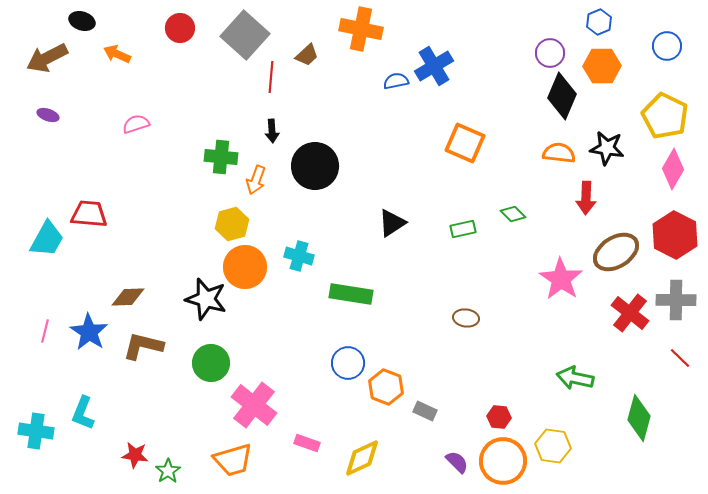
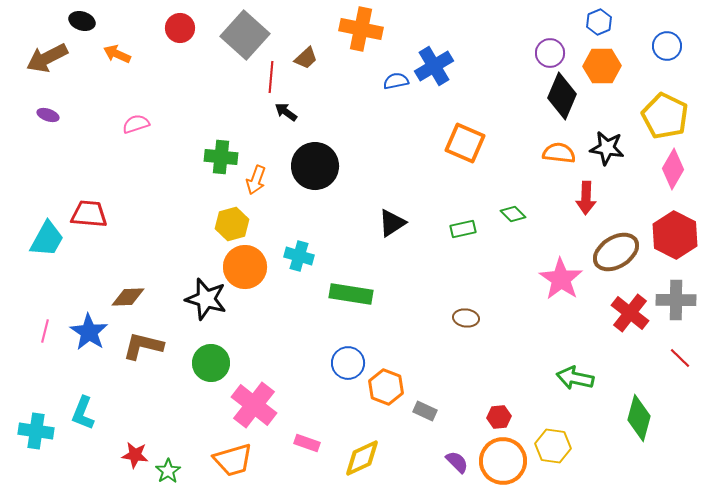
brown trapezoid at (307, 55): moved 1 px left, 3 px down
black arrow at (272, 131): moved 14 px right, 19 px up; rotated 130 degrees clockwise
red hexagon at (499, 417): rotated 10 degrees counterclockwise
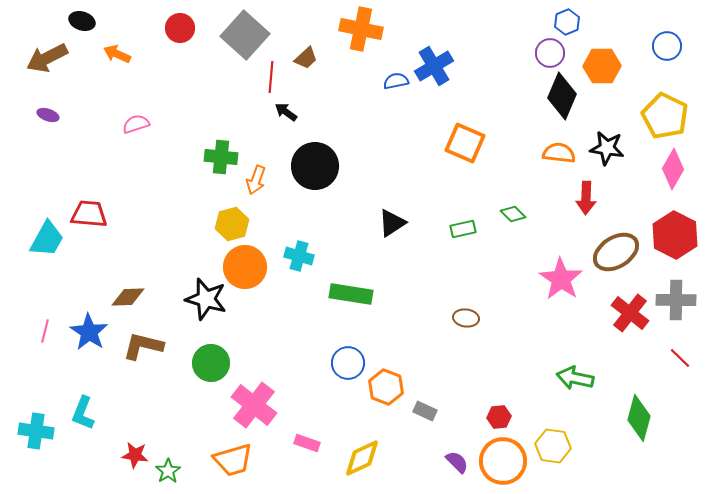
blue hexagon at (599, 22): moved 32 px left
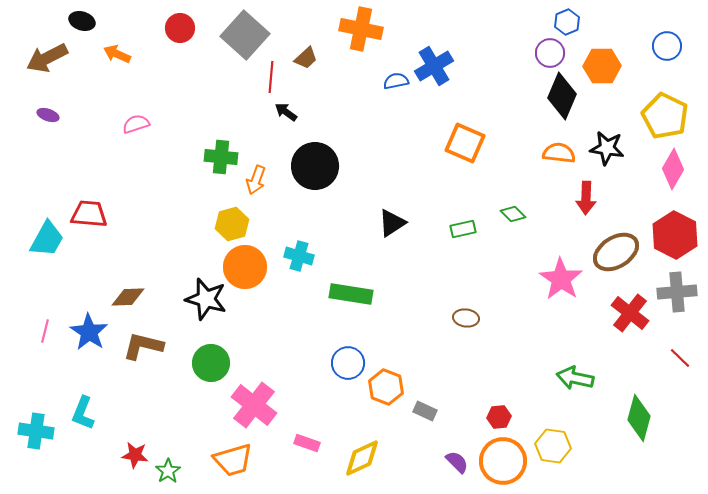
gray cross at (676, 300): moved 1 px right, 8 px up; rotated 6 degrees counterclockwise
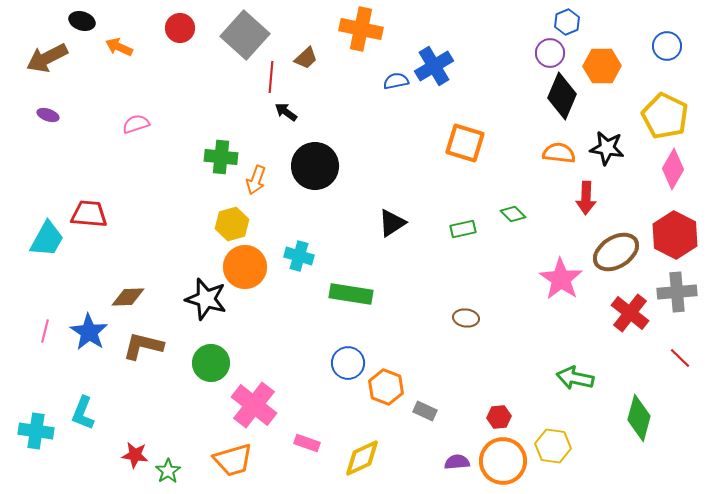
orange arrow at (117, 54): moved 2 px right, 7 px up
orange square at (465, 143): rotated 6 degrees counterclockwise
purple semicircle at (457, 462): rotated 50 degrees counterclockwise
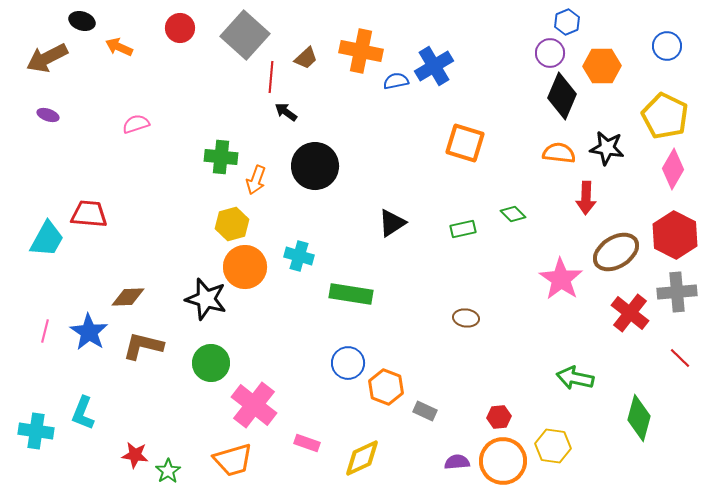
orange cross at (361, 29): moved 22 px down
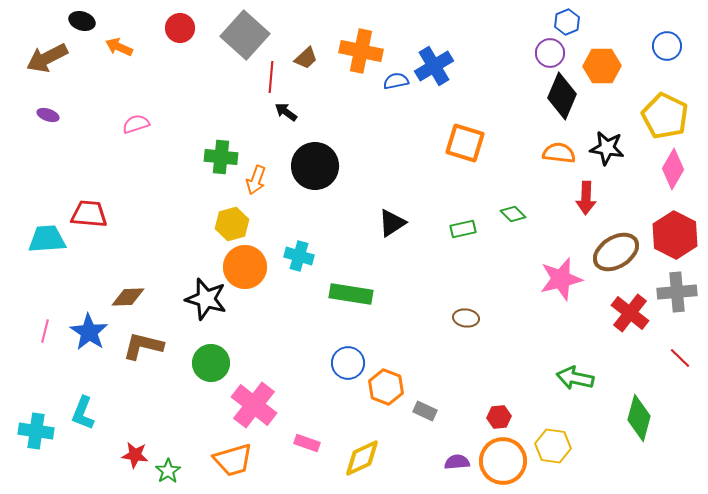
cyan trapezoid at (47, 239): rotated 123 degrees counterclockwise
pink star at (561, 279): rotated 24 degrees clockwise
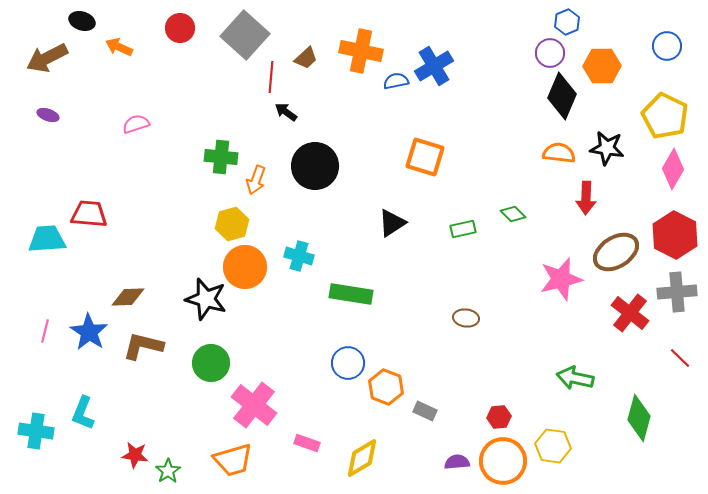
orange square at (465, 143): moved 40 px left, 14 px down
yellow diamond at (362, 458): rotated 6 degrees counterclockwise
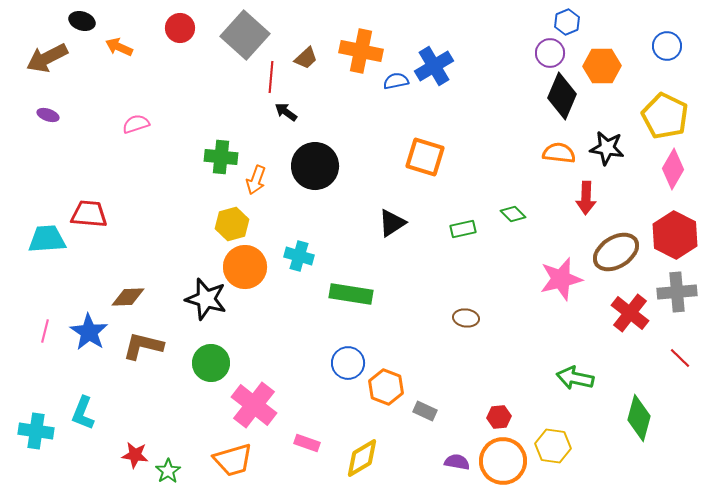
purple semicircle at (457, 462): rotated 15 degrees clockwise
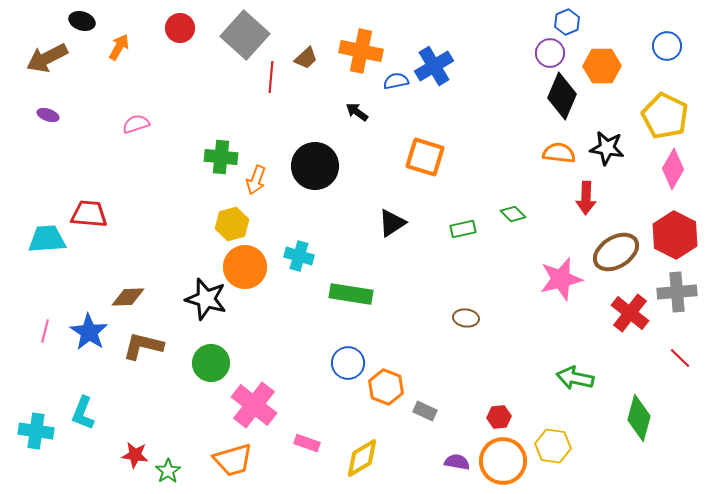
orange arrow at (119, 47): rotated 96 degrees clockwise
black arrow at (286, 112): moved 71 px right
